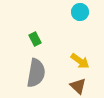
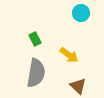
cyan circle: moved 1 px right, 1 px down
yellow arrow: moved 11 px left, 6 px up
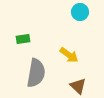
cyan circle: moved 1 px left, 1 px up
green rectangle: moved 12 px left; rotated 72 degrees counterclockwise
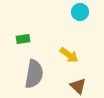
gray semicircle: moved 2 px left, 1 px down
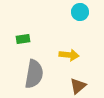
yellow arrow: rotated 30 degrees counterclockwise
brown triangle: rotated 36 degrees clockwise
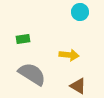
gray semicircle: moved 2 px left; rotated 68 degrees counterclockwise
brown triangle: rotated 48 degrees counterclockwise
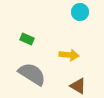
green rectangle: moved 4 px right; rotated 32 degrees clockwise
